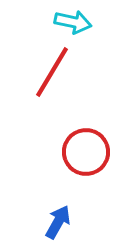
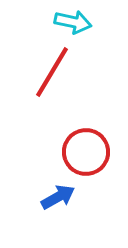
blue arrow: moved 25 px up; rotated 32 degrees clockwise
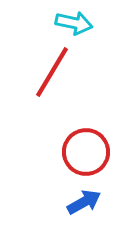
cyan arrow: moved 1 px right, 1 px down
blue arrow: moved 26 px right, 5 px down
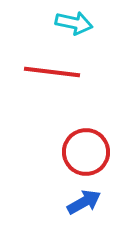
red line: rotated 66 degrees clockwise
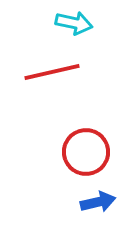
red line: rotated 20 degrees counterclockwise
blue arrow: moved 14 px right; rotated 16 degrees clockwise
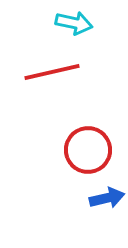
red circle: moved 2 px right, 2 px up
blue arrow: moved 9 px right, 4 px up
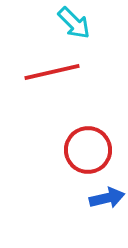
cyan arrow: rotated 33 degrees clockwise
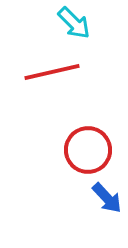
blue arrow: rotated 60 degrees clockwise
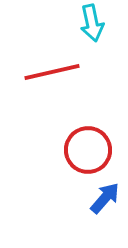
cyan arrow: moved 18 px right; rotated 33 degrees clockwise
blue arrow: moved 2 px left; rotated 96 degrees counterclockwise
